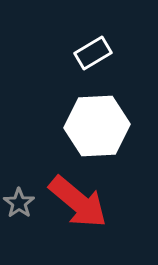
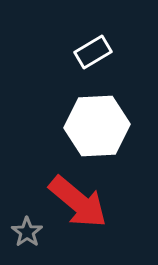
white rectangle: moved 1 px up
gray star: moved 8 px right, 29 px down
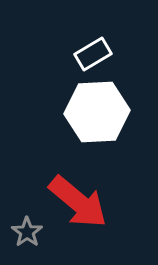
white rectangle: moved 2 px down
white hexagon: moved 14 px up
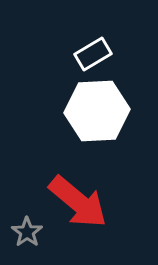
white hexagon: moved 1 px up
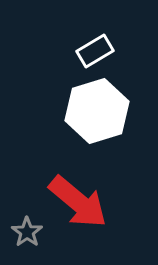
white rectangle: moved 2 px right, 3 px up
white hexagon: rotated 14 degrees counterclockwise
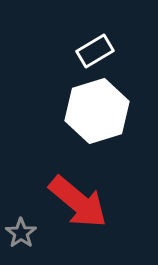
gray star: moved 6 px left, 1 px down
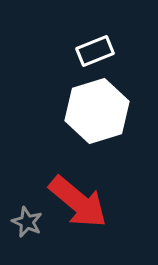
white rectangle: rotated 9 degrees clockwise
gray star: moved 6 px right, 11 px up; rotated 12 degrees counterclockwise
